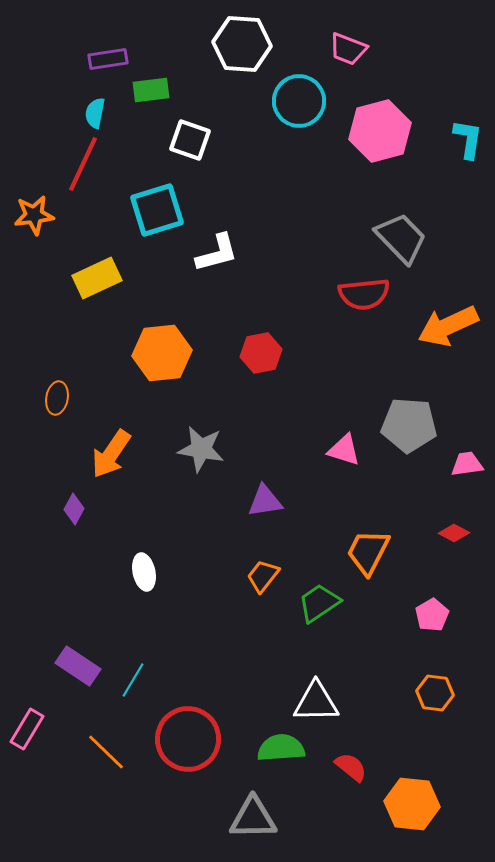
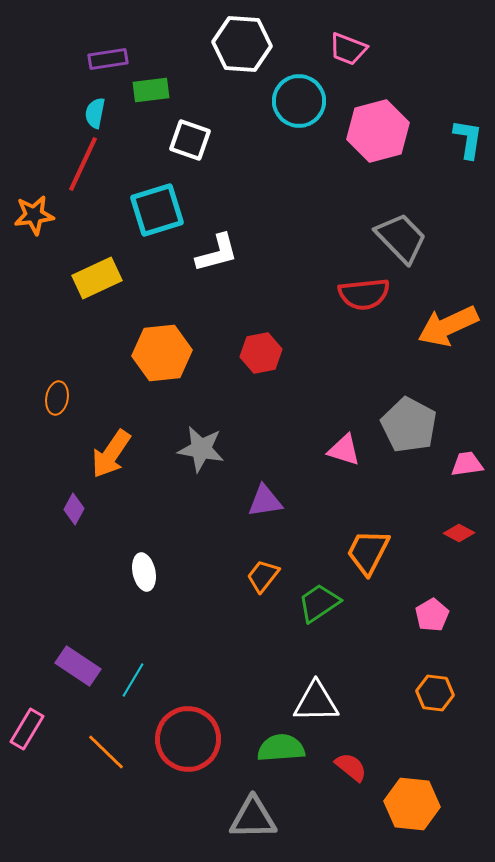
pink hexagon at (380, 131): moved 2 px left
gray pentagon at (409, 425): rotated 24 degrees clockwise
red diamond at (454, 533): moved 5 px right
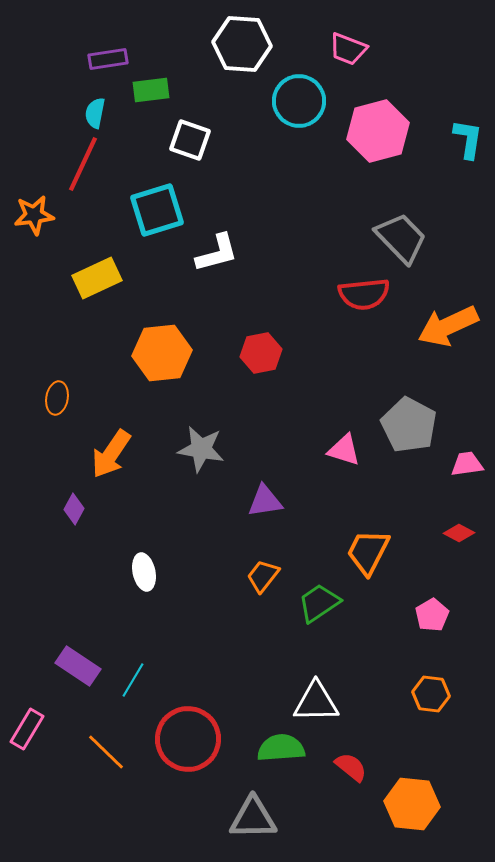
orange hexagon at (435, 693): moved 4 px left, 1 px down
